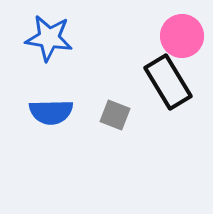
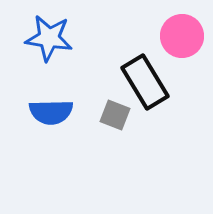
black rectangle: moved 23 px left
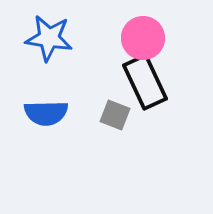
pink circle: moved 39 px left, 2 px down
black rectangle: rotated 6 degrees clockwise
blue semicircle: moved 5 px left, 1 px down
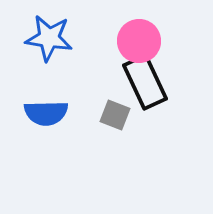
pink circle: moved 4 px left, 3 px down
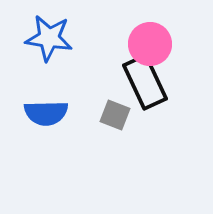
pink circle: moved 11 px right, 3 px down
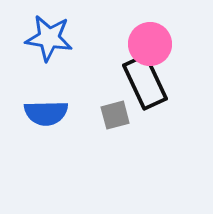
gray square: rotated 36 degrees counterclockwise
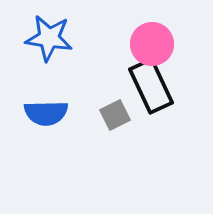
pink circle: moved 2 px right
black rectangle: moved 6 px right, 4 px down
gray square: rotated 12 degrees counterclockwise
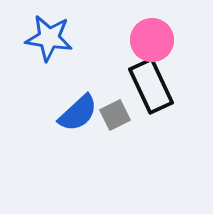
pink circle: moved 4 px up
blue semicircle: moved 32 px right; rotated 42 degrees counterclockwise
